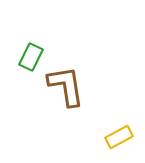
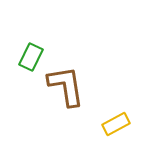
yellow rectangle: moved 3 px left, 13 px up
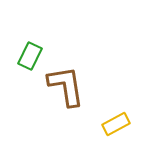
green rectangle: moved 1 px left, 1 px up
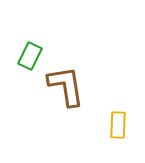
yellow rectangle: moved 2 px right, 1 px down; rotated 60 degrees counterclockwise
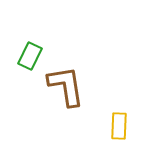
yellow rectangle: moved 1 px right, 1 px down
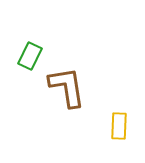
brown L-shape: moved 1 px right, 1 px down
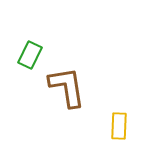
green rectangle: moved 1 px up
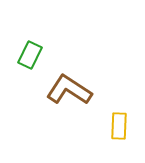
brown L-shape: moved 2 px right, 3 px down; rotated 48 degrees counterclockwise
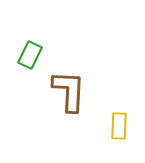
brown L-shape: moved 1 px down; rotated 60 degrees clockwise
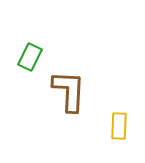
green rectangle: moved 2 px down
